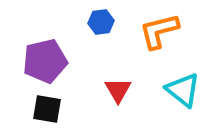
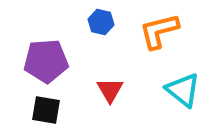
blue hexagon: rotated 20 degrees clockwise
purple pentagon: moved 1 px right; rotated 9 degrees clockwise
red triangle: moved 8 px left
black square: moved 1 px left, 1 px down
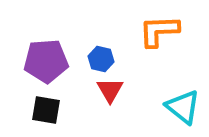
blue hexagon: moved 37 px down
orange L-shape: rotated 12 degrees clockwise
cyan triangle: moved 17 px down
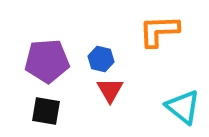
purple pentagon: moved 1 px right
black square: moved 1 px down
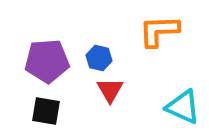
blue hexagon: moved 2 px left, 1 px up
cyan triangle: rotated 15 degrees counterclockwise
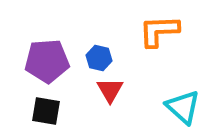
cyan triangle: rotated 18 degrees clockwise
